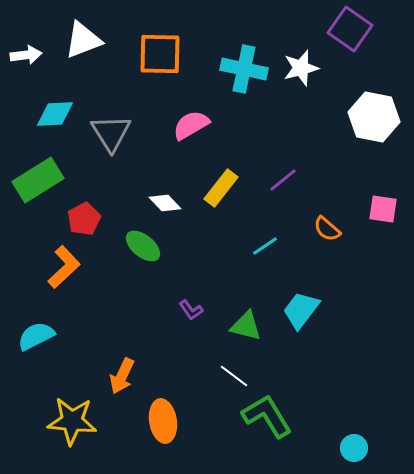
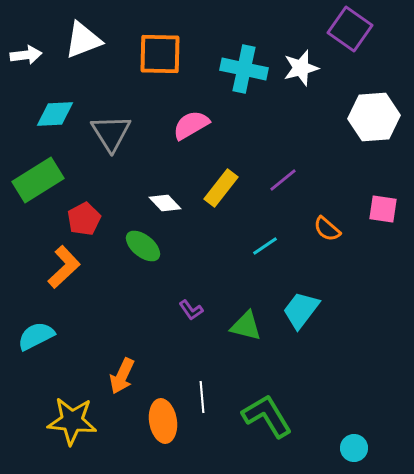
white hexagon: rotated 15 degrees counterclockwise
white line: moved 32 px left, 21 px down; rotated 48 degrees clockwise
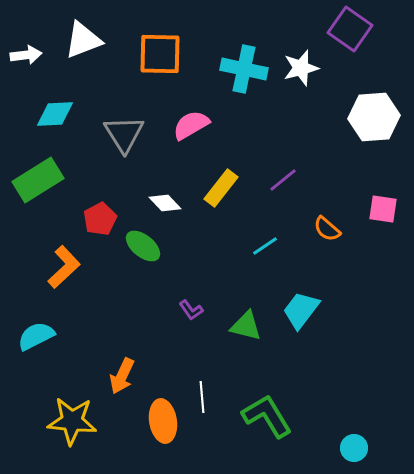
gray triangle: moved 13 px right, 1 px down
red pentagon: moved 16 px right
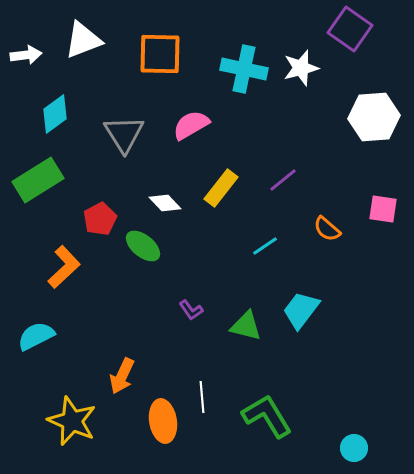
cyan diamond: rotated 33 degrees counterclockwise
yellow star: rotated 18 degrees clockwise
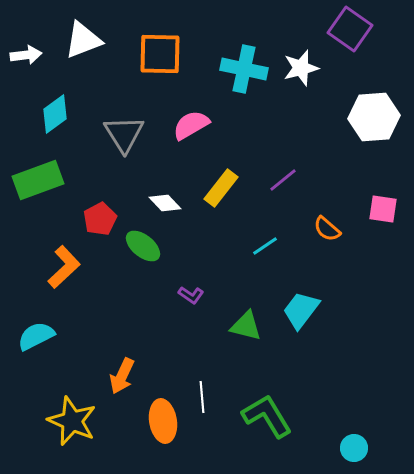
green rectangle: rotated 12 degrees clockwise
purple L-shape: moved 15 px up; rotated 20 degrees counterclockwise
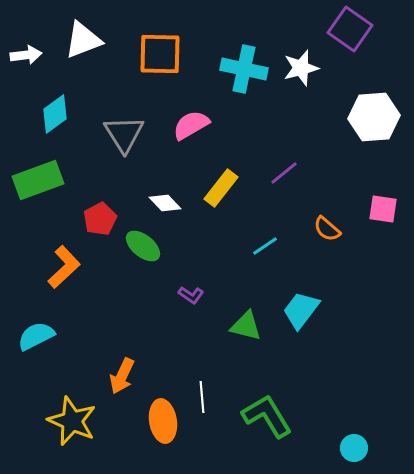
purple line: moved 1 px right, 7 px up
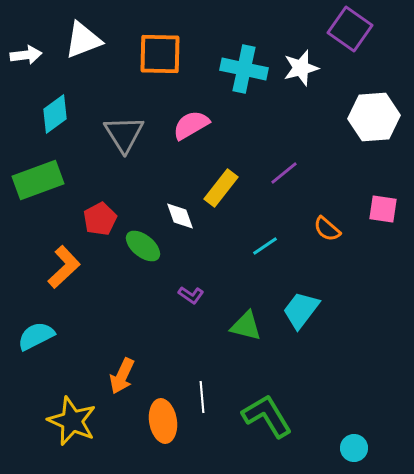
white diamond: moved 15 px right, 13 px down; rotated 24 degrees clockwise
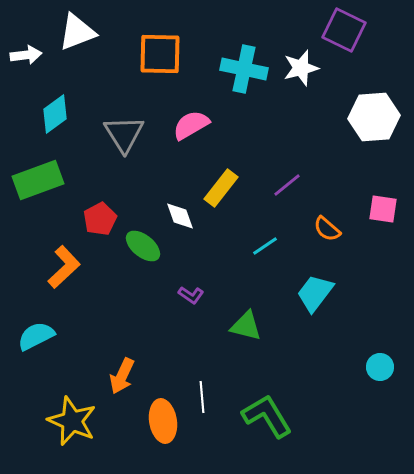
purple square: moved 6 px left, 1 px down; rotated 9 degrees counterclockwise
white triangle: moved 6 px left, 8 px up
purple line: moved 3 px right, 12 px down
cyan trapezoid: moved 14 px right, 17 px up
cyan circle: moved 26 px right, 81 px up
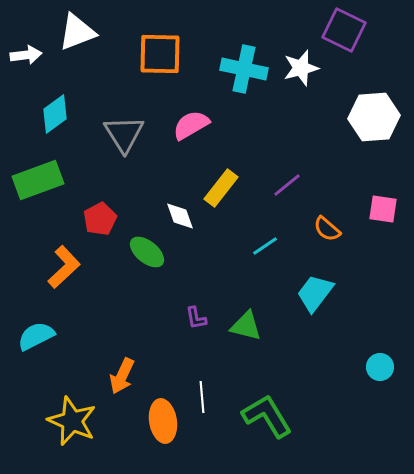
green ellipse: moved 4 px right, 6 px down
purple L-shape: moved 5 px right, 23 px down; rotated 45 degrees clockwise
